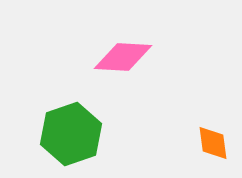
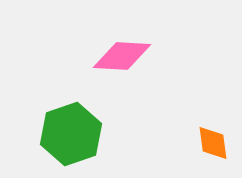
pink diamond: moved 1 px left, 1 px up
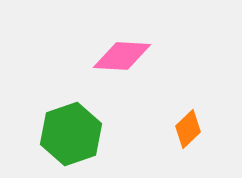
orange diamond: moved 25 px left, 14 px up; rotated 54 degrees clockwise
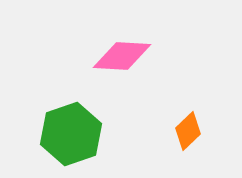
orange diamond: moved 2 px down
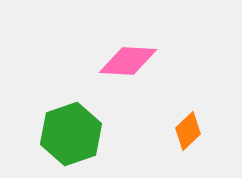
pink diamond: moved 6 px right, 5 px down
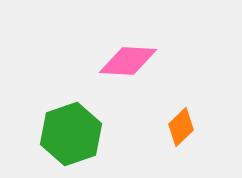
orange diamond: moved 7 px left, 4 px up
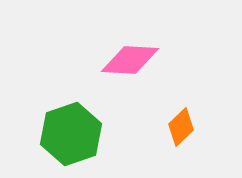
pink diamond: moved 2 px right, 1 px up
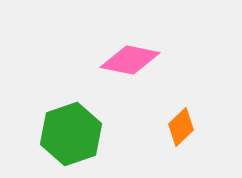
pink diamond: rotated 8 degrees clockwise
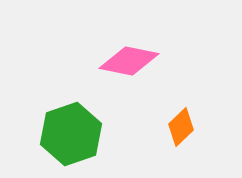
pink diamond: moved 1 px left, 1 px down
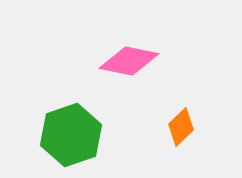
green hexagon: moved 1 px down
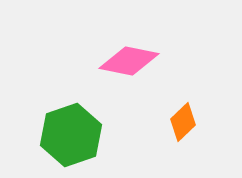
orange diamond: moved 2 px right, 5 px up
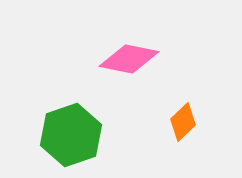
pink diamond: moved 2 px up
